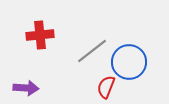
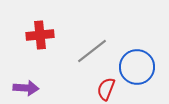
blue circle: moved 8 px right, 5 px down
red semicircle: moved 2 px down
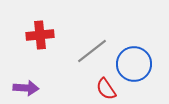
blue circle: moved 3 px left, 3 px up
red semicircle: rotated 55 degrees counterclockwise
